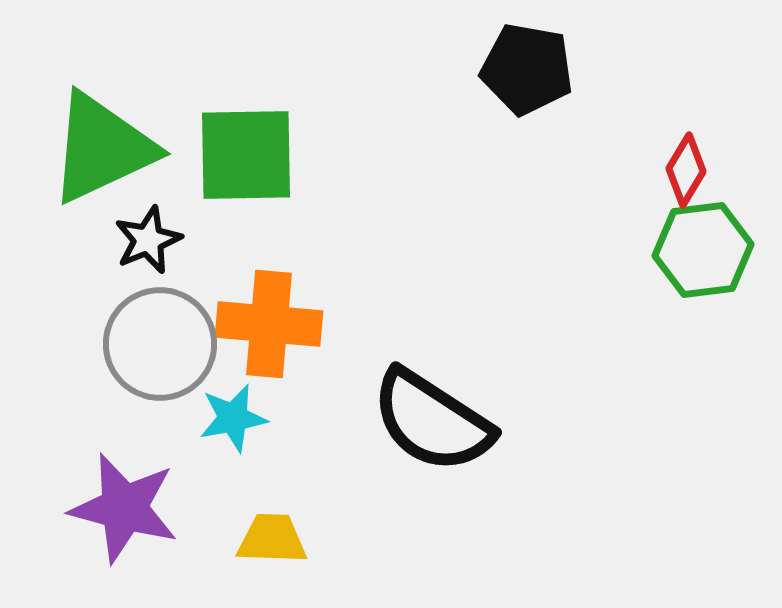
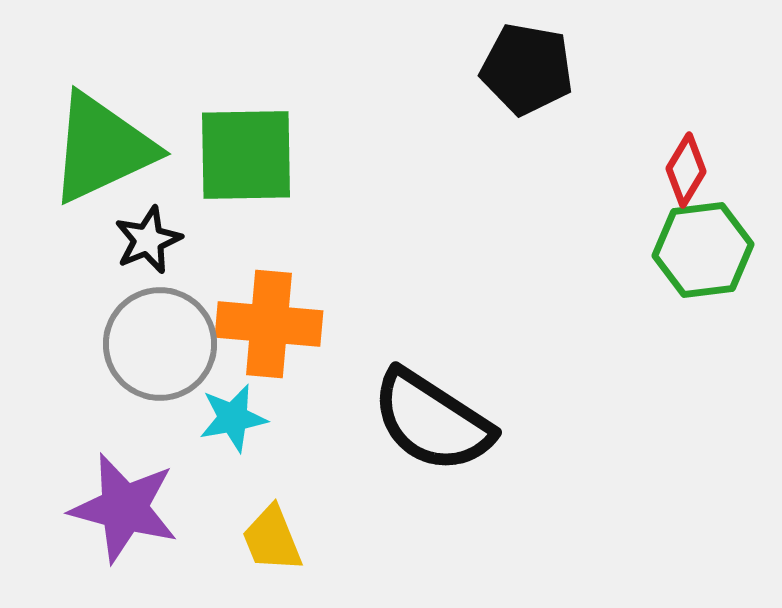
yellow trapezoid: rotated 114 degrees counterclockwise
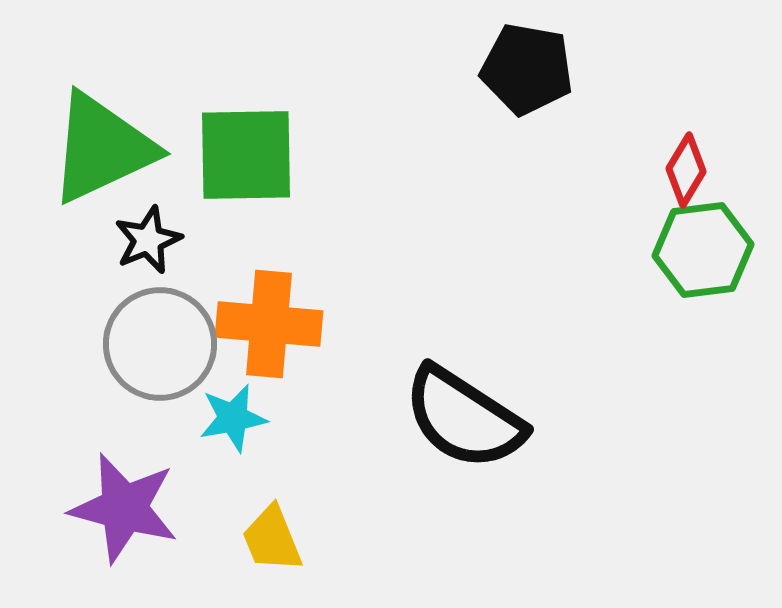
black semicircle: moved 32 px right, 3 px up
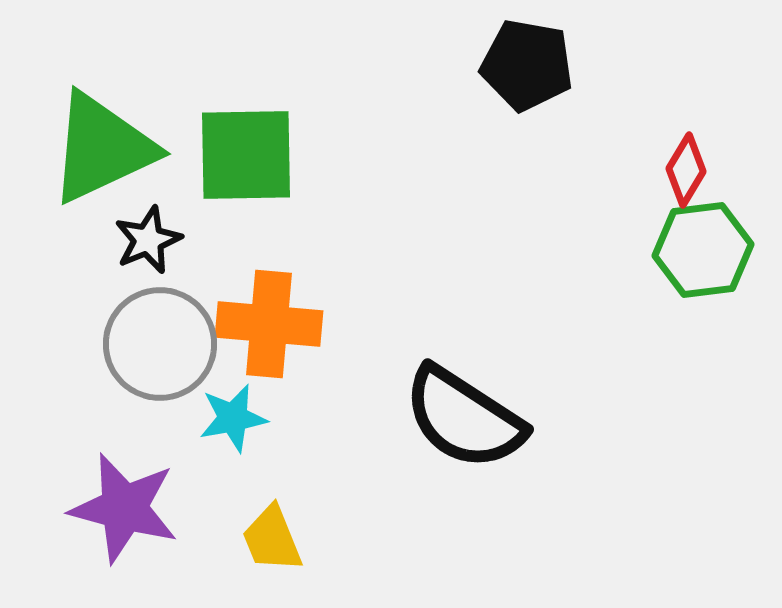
black pentagon: moved 4 px up
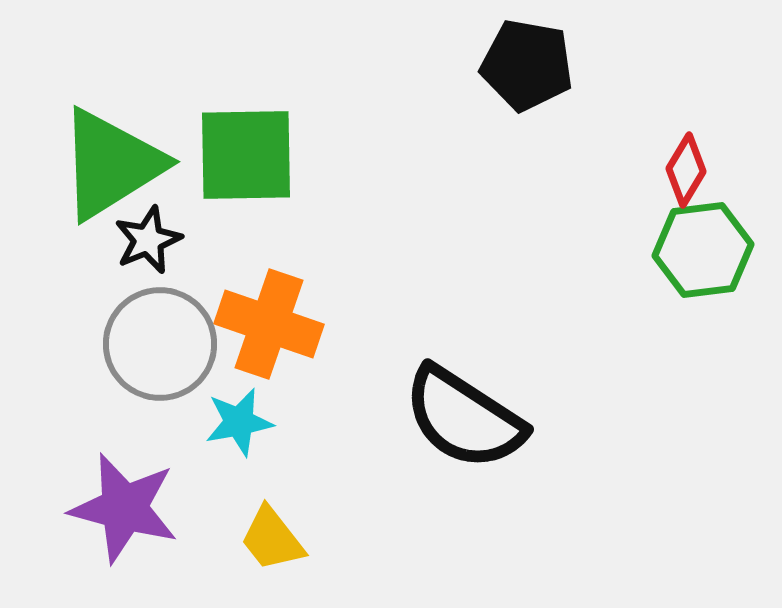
green triangle: moved 9 px right, 16 px down; rotated 7 degrees counterclockwise
orange cross: rotated 14 degrees clockwise
cyan star: moved 6 px right, 4 px down
yellow trapezoid: rotated 16 degrees counterclockwise
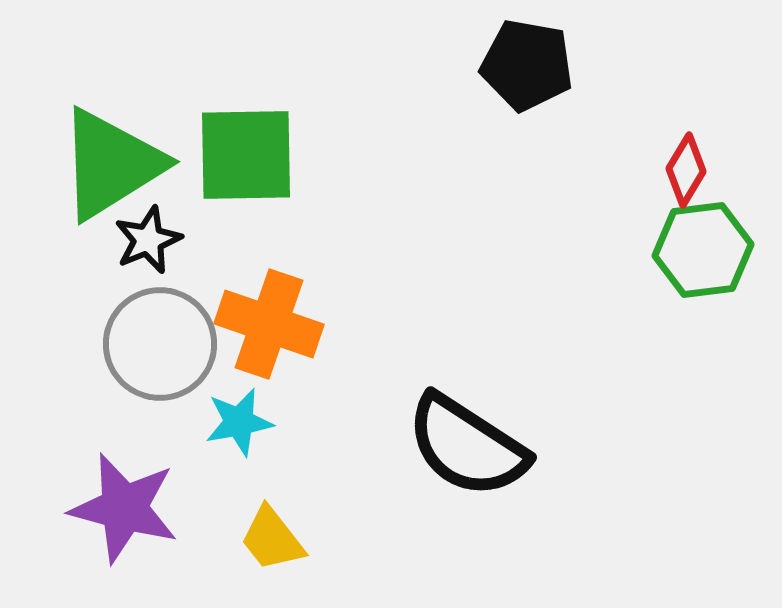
black semicircle: moved 3 px right, 28 px down
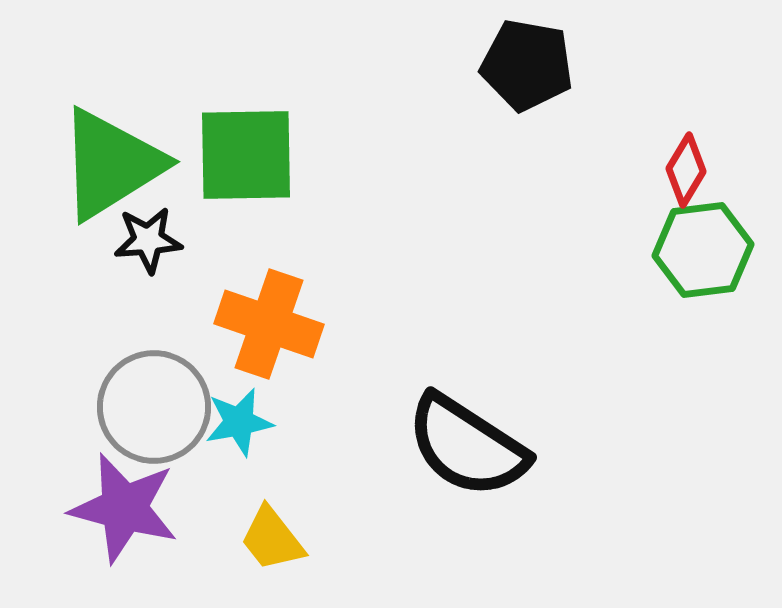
black star: rotated 18 degrees clockwise
gray circle: moved 6 px left, 63 px down
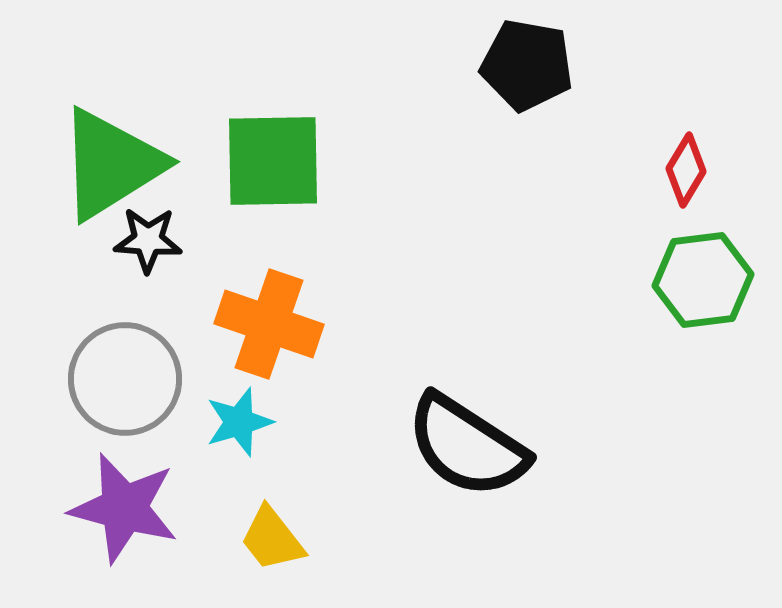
green square: moved 27 px right, 6 px down
black star: rotated 8 degrees clockwise
green hexagon: moved 30 px down
gray circle: moved 29 px left, 28 px up
cyan star: rotated 6 degrees counterclockwise
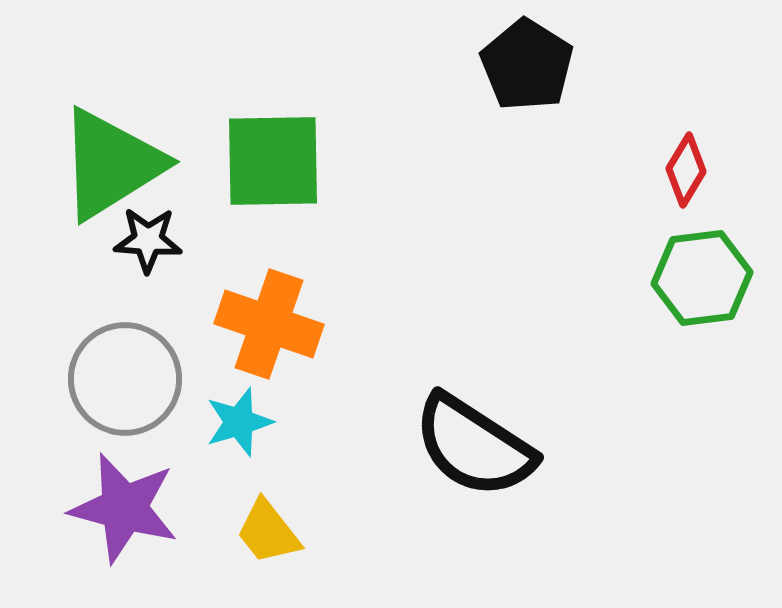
black pentagon: rotated 22 degrees clockwise
green hexagon: moved 1 px left, 2 px up
black semicircle: moved 7 px right
yellow trapezoid: moved 4 px left, 7 px up
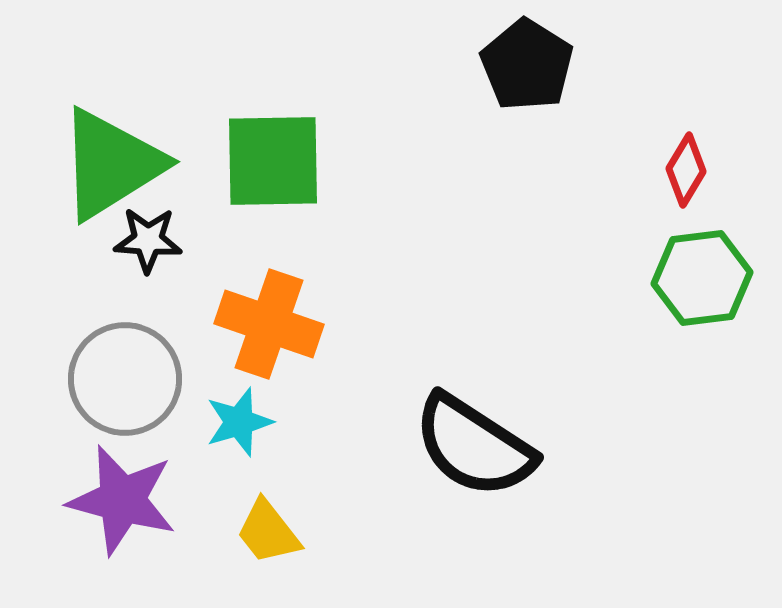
purple star: moved 2 px left, 8 px up
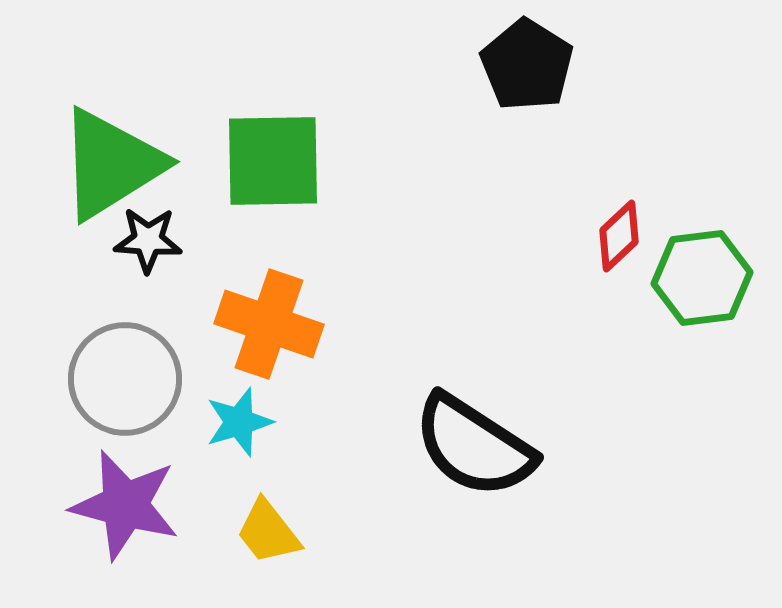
red diamond: moved 67 px left, 66 px down; rotated 16 degrees clockwise
purple star: moved 3 px right, 5 px down
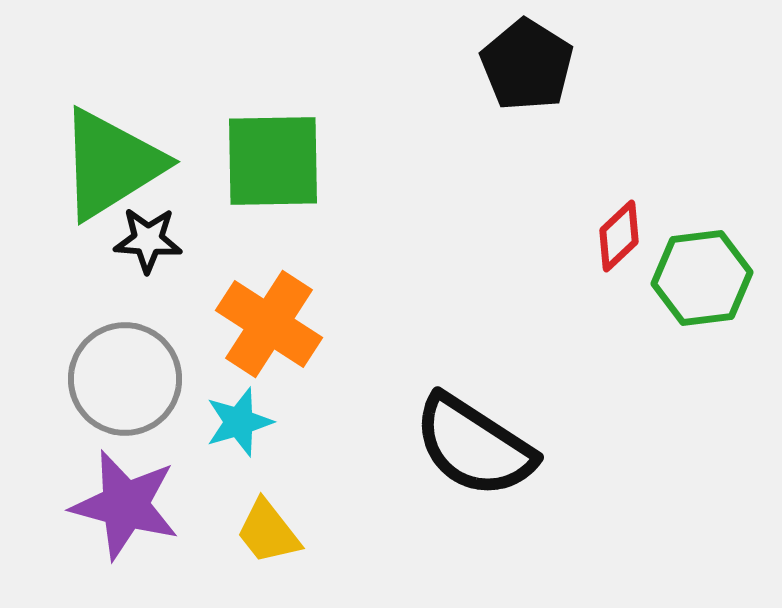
orange cross: rotated 14 degrees clockwise
